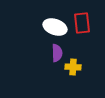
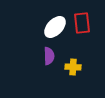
white ellipse: rotated 65 degrees counterclockwise
purple semicircle: moved 8 px left, 3 px down
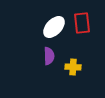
white ellipse: moved 1 px left
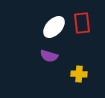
purple semicircle: rotated 108 degrees clockwise
yellow cross: moved 6 px right, 7 px down
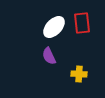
purple semicircle: rotated 48 degrees clockwise
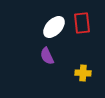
purple semicircle: moved 2 px left
yellow cross: moved 4 px right, 1 px up
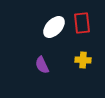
purple semicircle: moved 5 px left, 9 px down
yellow cross: moved 13 px up
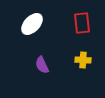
white ellipse: moved 22 px left, 3 px up
